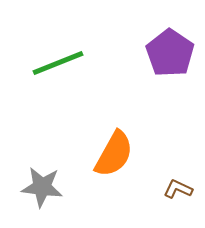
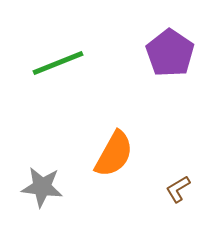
brown L-shape: rotated 56 degrees counterclockwise
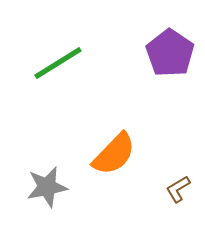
green line: rotated 10 degrees counterclockwise
orange semicircle: rotated 15 degrees clockwise
gray star: moved 5 px right; rotated 18 degrees counterclockwise
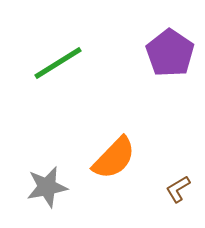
orange semicircle: moved 4 px down
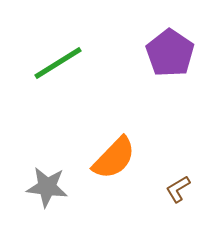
gray star: rotated 18 degrees clockwise
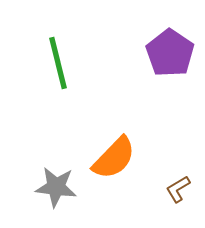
green line: rotated 72 degrees counterclockwise
gray star: moved 9 px right
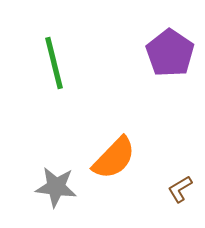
green line: moved 4 px left
brown L-shape: moved 2 px right
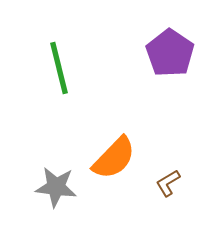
green line: moved 5 px right, 5 px down
brown L-shape: moved 12 px left, 6 px up
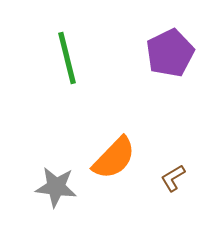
purple pentagon: rotated 12 degrees clockwise
green line: moved 8 px right, 10 px up
brown L-shape: moved 5 px right, 5 px up
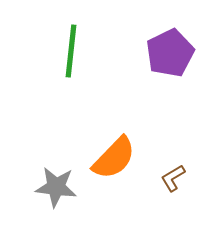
green line: moved 4 px right, 7 px up; rotated 20 degrees clockwise
